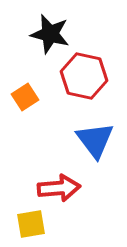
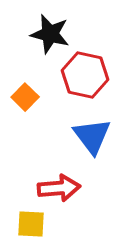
red hexagon: moved 1 px right, 1 px up
orange square: rotated 12 degrees counterclockwise
blue triangle: moved 3 px left, 4 px up
yellow square: rotated 12 degrees clockwise
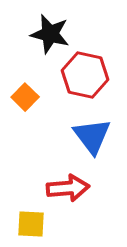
red arrow: moved 9 px right
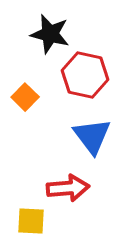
yellow square: moved 3 px up
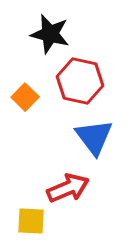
red hexagon: moved 5 px left, 6 px down
blue triangle: moved 2 px right, 1 px down
red arrow: rotated 18 degrees counterclockwise
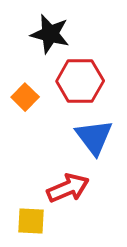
red hexagon: rotated 12 degrees counterclockwise
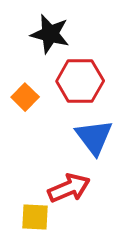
red arrow: moved 1 px right
yellow square: moved 4 px right, 4 px up
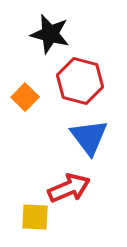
red hexagon: rotated 15 degrees clockwise
blue triangle: moved 5 px left
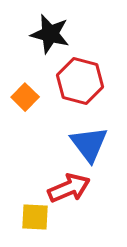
blue triangle: moved 7 px down
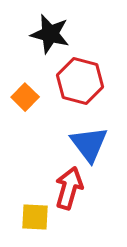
red arrow: rotated 51 degrees counterclockwise
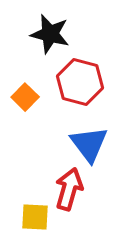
red hexagon: moved 1 px down
red arrow: moved 1 px down
